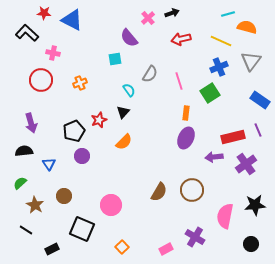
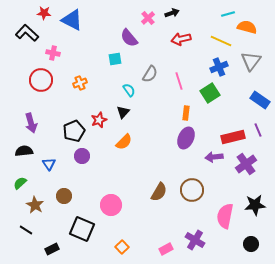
purple cross at (195, 237): moved 3 px down
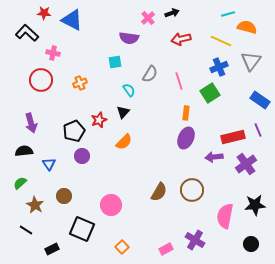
purple semicircle at (129, 38): rotated 42 degrees counterclockwise
cyan square at (115, 59): moved 3 px down
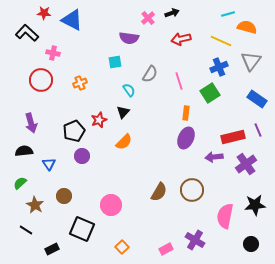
blue rectangle at (260, 100): moved 3 px left, 1 px up
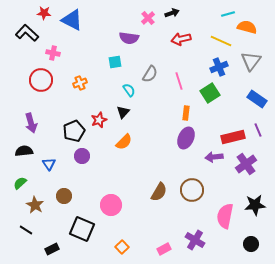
pink rectangle at (166, 249): moved 2 px left
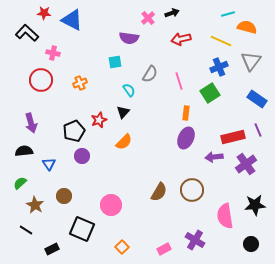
pink semicircle at (225, 216): rotated 20 degrees counterclockwise
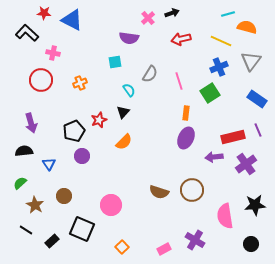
brown semicircle at (159, 192): rotated 78 degrees clockwise
black rectangle at (52, 249): moved 8 px up; rotated 16 degrees counterclockwise
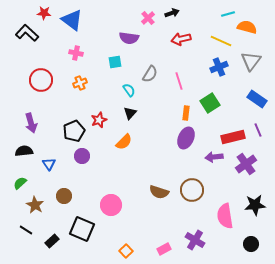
blue triangle at (72, 20): rotated 10 degrees clockwise
pink cross at (53, 53): moved 23 px right
green square at (210, 93): moved 10 px down
black triangle at (123, 112): moved 7 px right, 1 px down
orange square at (122, 247): moved 4 px right, 4 px down
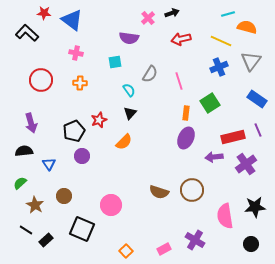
orange cross at (80, 83): rotated 24 degrees clockwise
black star at (255, 205): moved 2 px down
black rectangle at (52, 241): moved 6 px left, 1 px up
